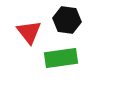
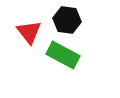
green rectangle: moved 2 px right, 3 px up; rotated 36 degrees clockwise
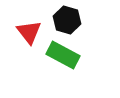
black hexagon: rotated 8 degrees clockwise
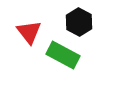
black hexagon: moved 12 px right, 2 px down; rotated 12 degrees clockwise
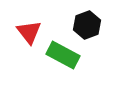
black hexagon: moved 8 px right, 3 px down; rotated 12 degrees clockwise
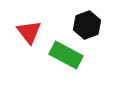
green rectangle: moved 3 px right
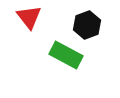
red triangle: moved 15 px up
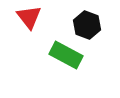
black hexagon: rotated 20 degrees counterclockwise
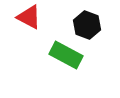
red triangle: rotated 24 degrees counterclockwise
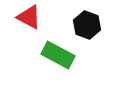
green rectangle: moved 8 px left
